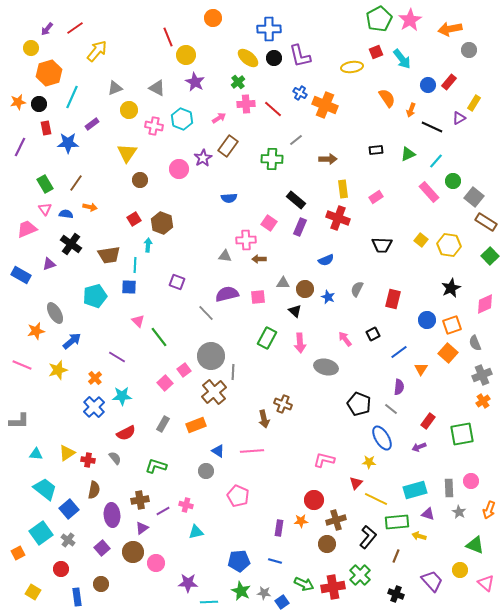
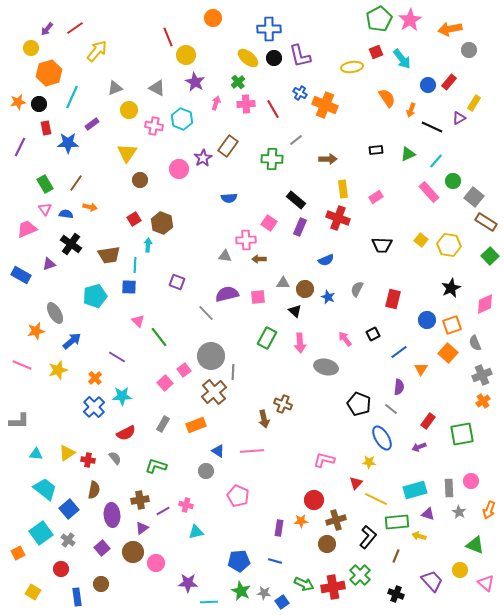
red line at (273, 109): rotated 18 degrees clockwise
pink arrow at (219, 118): moved 3 px left, 15 px up; rotated 40 degrees counterclockwise
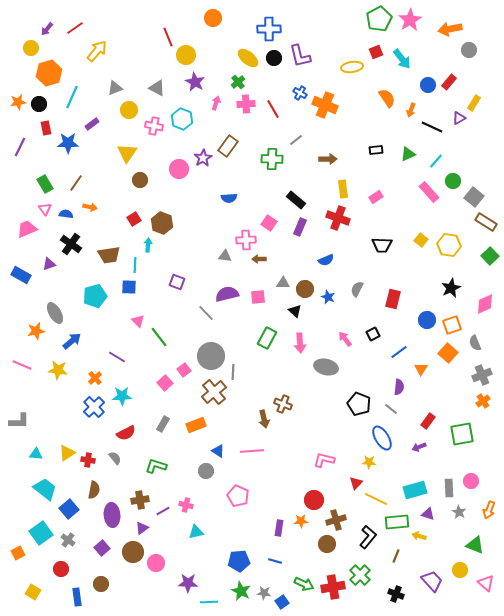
yellow star at (58, 370): rotated 24 degrees clockwise
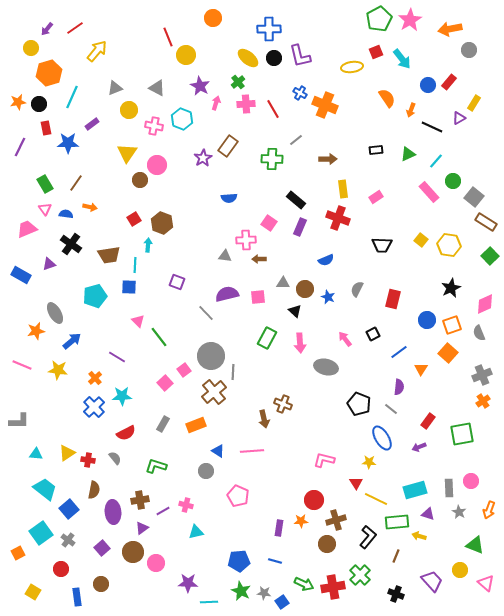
purple star at (195, 82): moved 5 px right, 4 px down
pink circle at (179, 169): moved 22 px left, 4 px up
gray semicircle at (475, 343): moved 4 px right, 10 px up
red triangle at (356, 483): rotated 16 degrees counterclockwise
purple ellipse at (112, 515): moved 1 px right, 3 px up
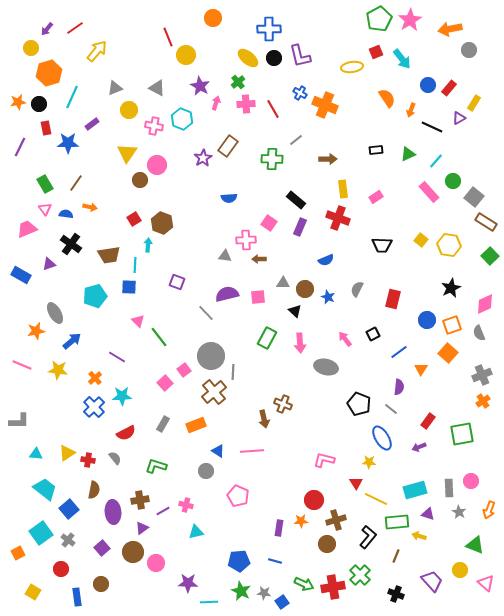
red rectangle at (449, 82): moved 6 px down
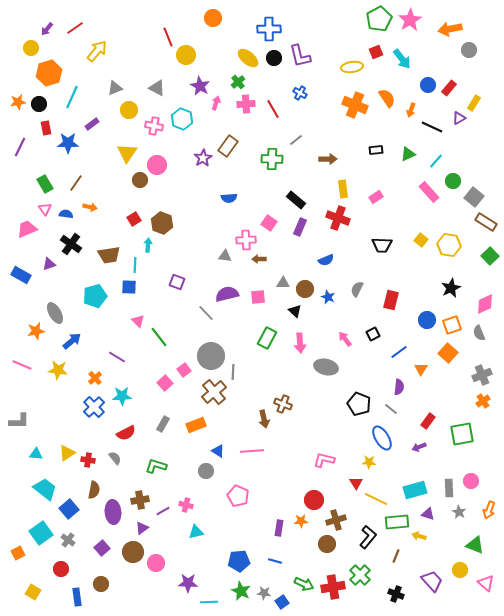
orange cross at (325, 105): moved 30 px right
red rectangle at (393, 299): moved 2 px left, 1 px down
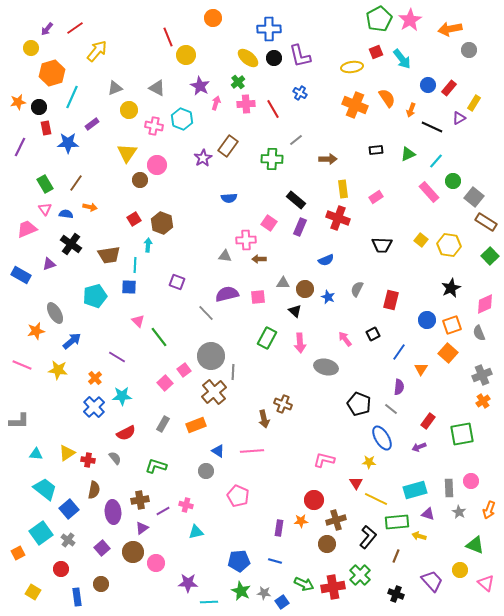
orange hexagon at (49, 73): moved 3 px right
black circle at (39, 104): moved 3 px down
blue line at (399, 352): rotated 18 degrees counterclockwise
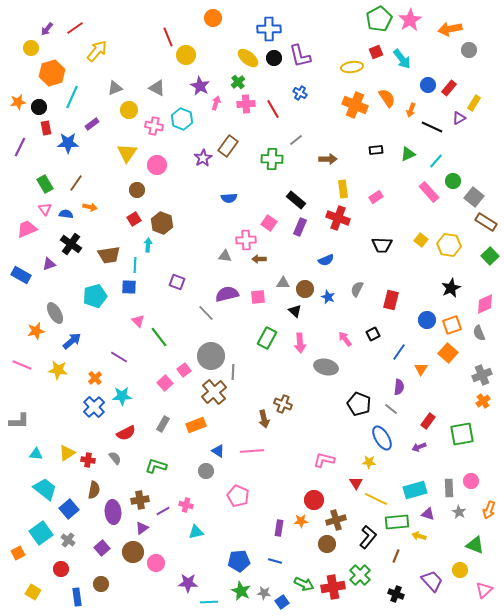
brown circle at (140, 180): moved 3 px left, 10 px down
purple line at (117, 357): moved 2 px right
pink triangle at (486, 583): moved 2 px left, 7 px down; rotated 36 degrees clockwise
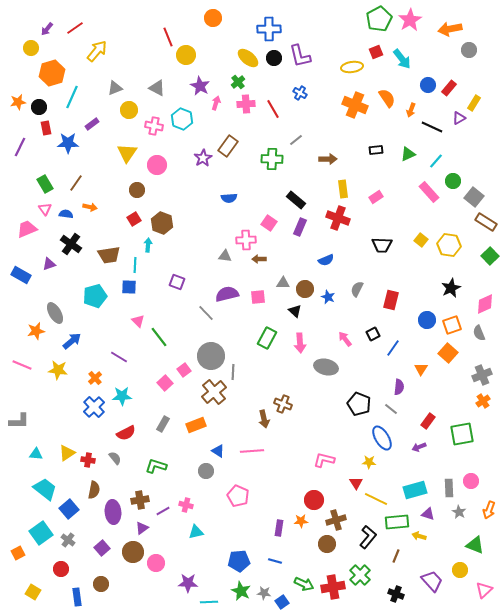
blue line at (399, 352): moved 6 px left, 4 px up
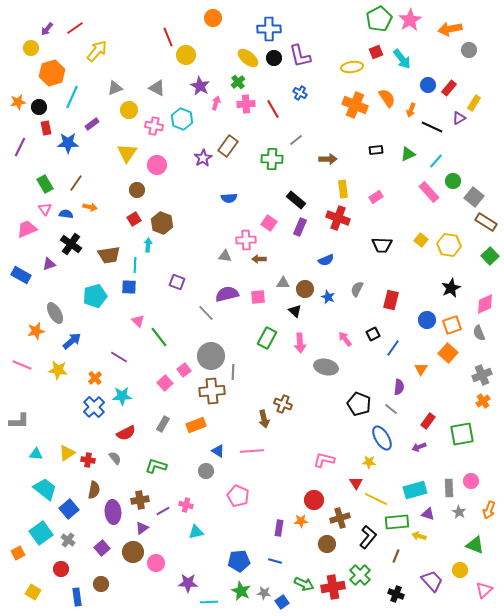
brown cross at (214, 392): moved 2 px left, 1 px up; rotated 35 degrees clockwise
brown cross at (336, 520): moved 4 px right, 2 px up
